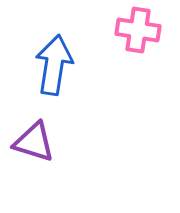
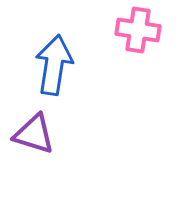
purple triangle: moved 8 px up
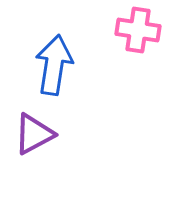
purple triangle: rotated 45 degrees counterclockwise
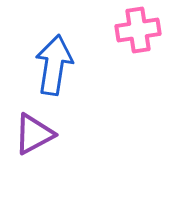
pink cross: rotated 18 degrees counterclockwise
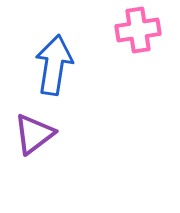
purple triangle: rotated 9 degrees counterclockwise
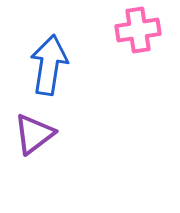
blue arrow: moved 5 px left
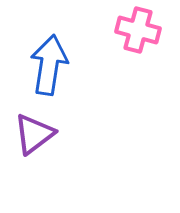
pink cross: rotated 24 degrees clockwise
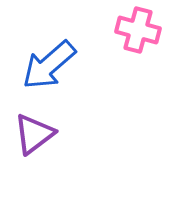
blue arrow: rotated 140 degrees counterclockwise
